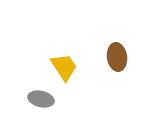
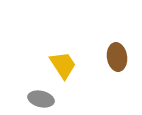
yellow trapezoid: moved 1 px left, 2 px up
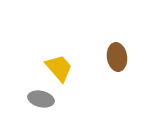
yellow trapezoid: moved 4 px left, 3 px down; rotated 8 degrees counterclockwise
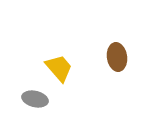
gray ellipse: moved 6 px left
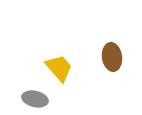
brown ellipse: moved 5 px left
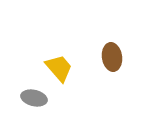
gray ellipse: moved 1 px left, 1 px up
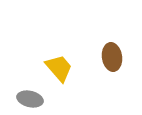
gray ellipse: moved 4 px left, 1 px down
